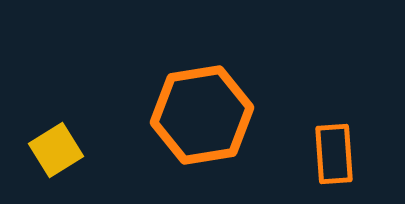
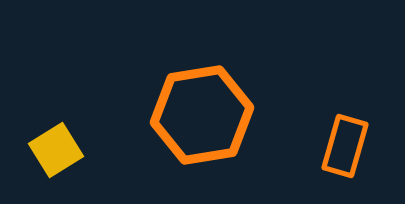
orange rectangle: moved 11 px right, 8 px up; rotated 20 degrees clockwise
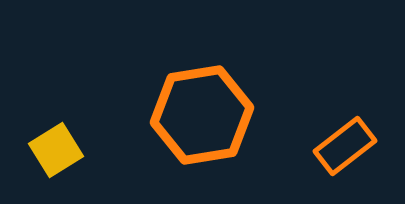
orange rectangle: rotated 36 degrees clockwise
